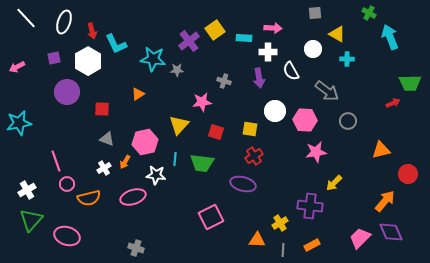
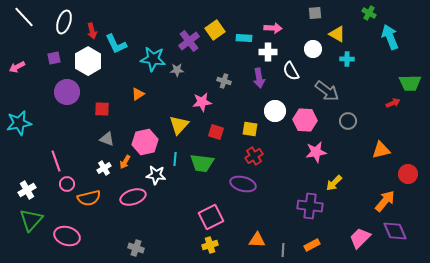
white line at (26, 18): moved 2 px left, 1 px up
yellow cross at (280, 223): moved 70 px left, 22 px down; rotated 14 degrees clockwise
purple diamond at (391, 232): moved 4 px right, 1 px up
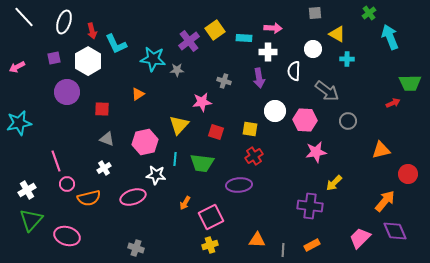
green cross at (369, 13): rotated 24 degrees clockwise
white semicircle at (291, 71): moved 3 px right; rotated 30 degrees clockwise
orange arrow at (125, 162): moved 60 px right, 41 px down
purple ellipse at (243, 184): moved 4 px left, 1 px down; rotated 20 degrees counterclockwise
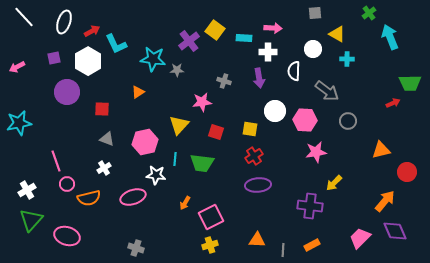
yellow square at (215, 30): rotated 18 degrees counterclockwise
red arrow at (92, 31): rotated 105 degrees counterclockwise
orange triangle at (138, 94): moved 2 px up
red circle at (408, 174): moved 1 px left, 2 px up
purple ellipse at (239, 185): moved 19 px right
